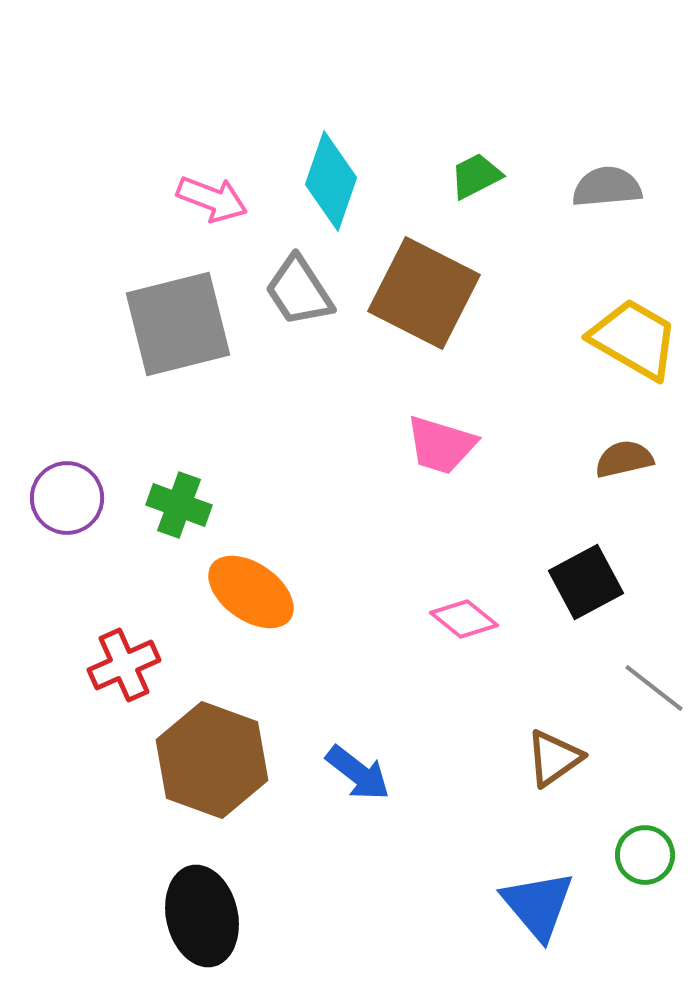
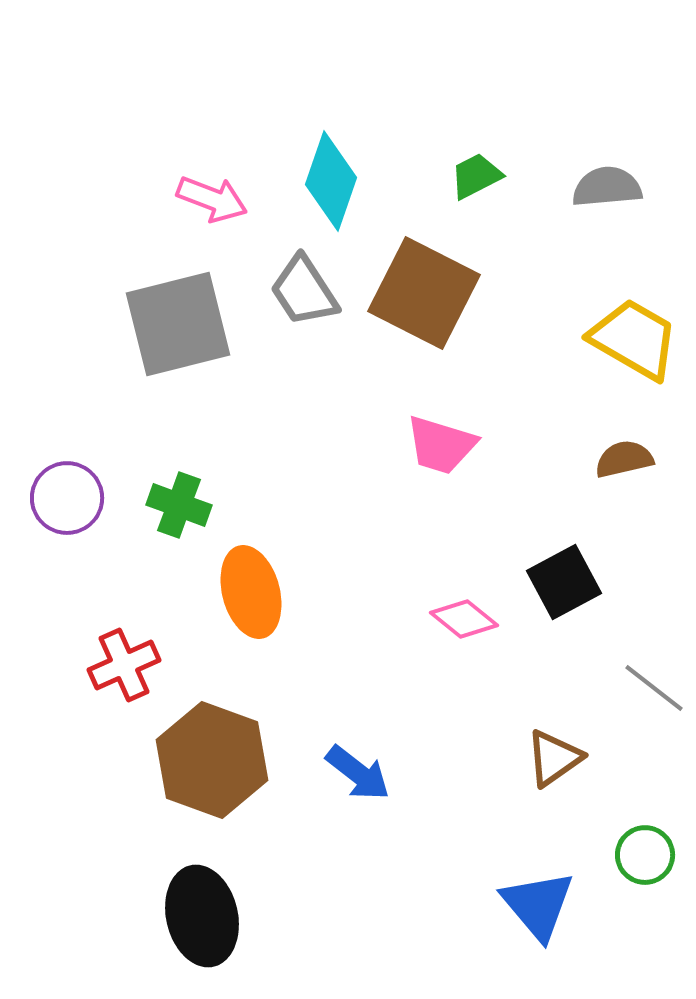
gray trapezoid: moved 5 px right
black square: moved 22 px left
orange ellipse: rotated 40 degrees clockwise
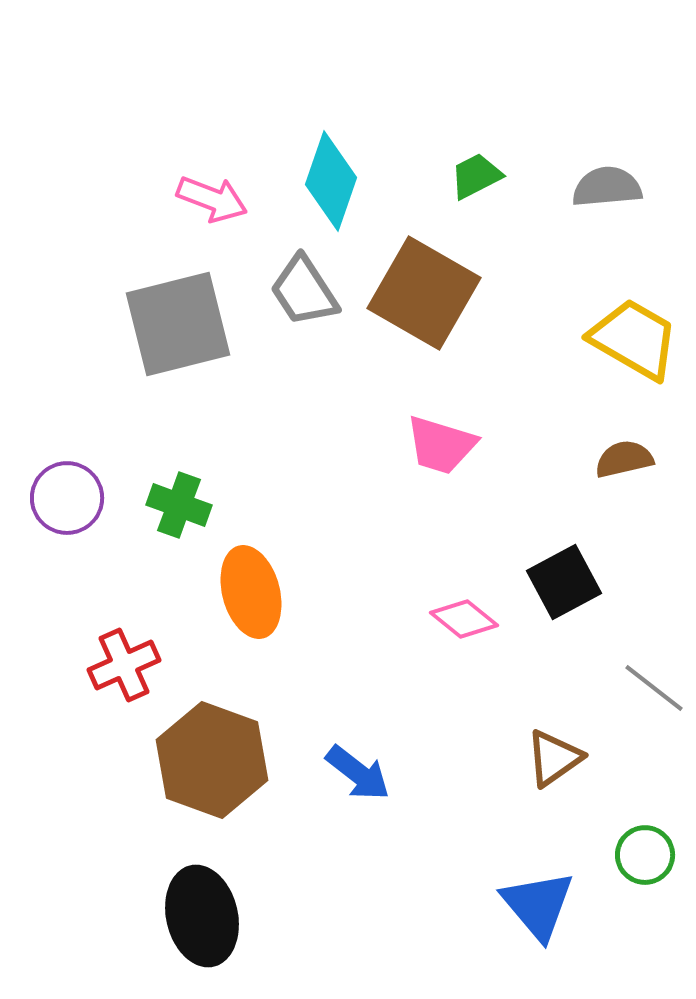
brown square: rotated 3 degrees clockwise
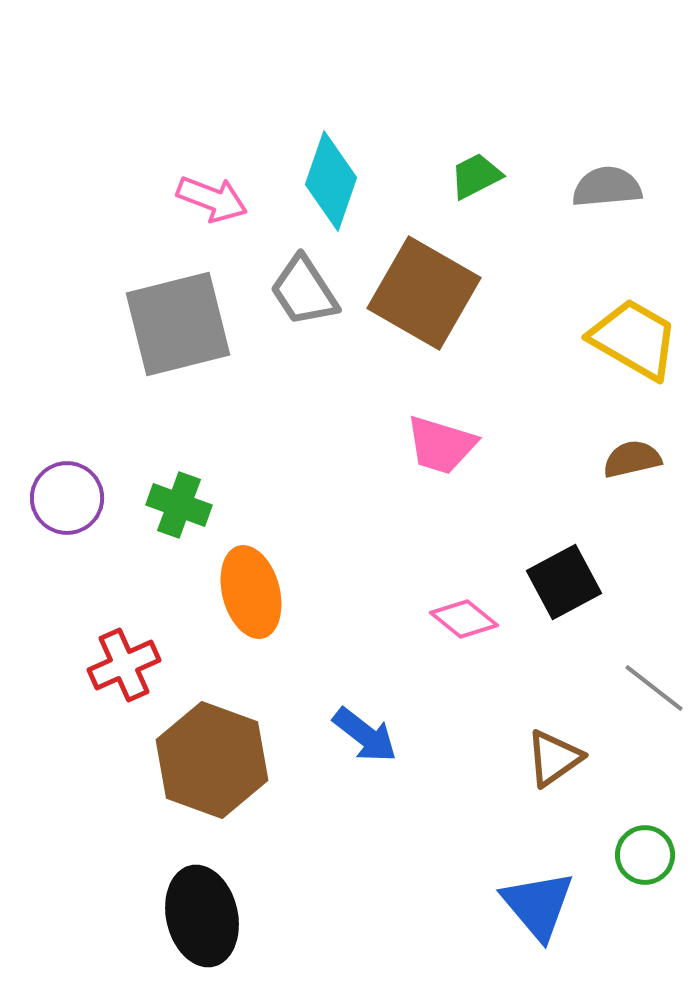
brown semicircle: moved 8 px right
blue arrow: moved 7 px right, 38 px up
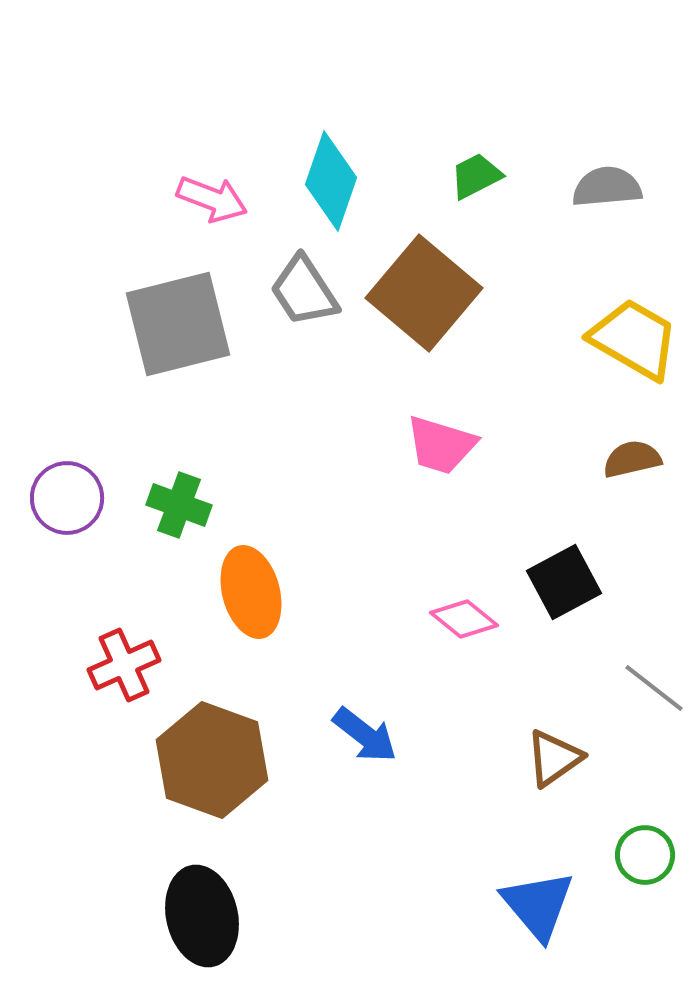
brown square: rotated 10 degrees clockwise
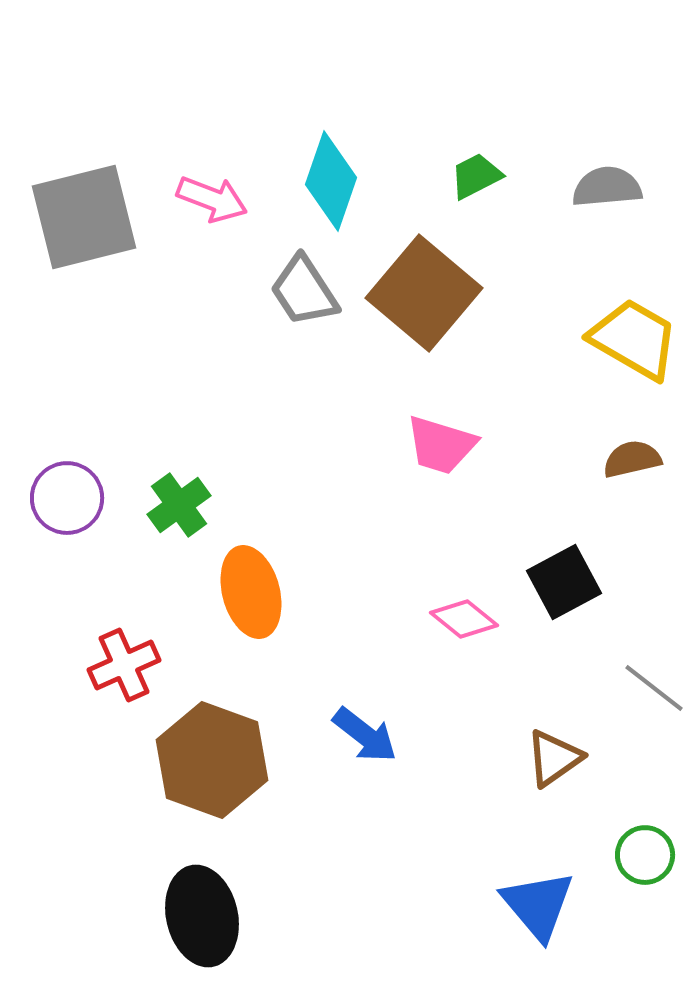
gray square: moved 94 px left, 107 px up
green cross: rotated 34 degrees clockwise
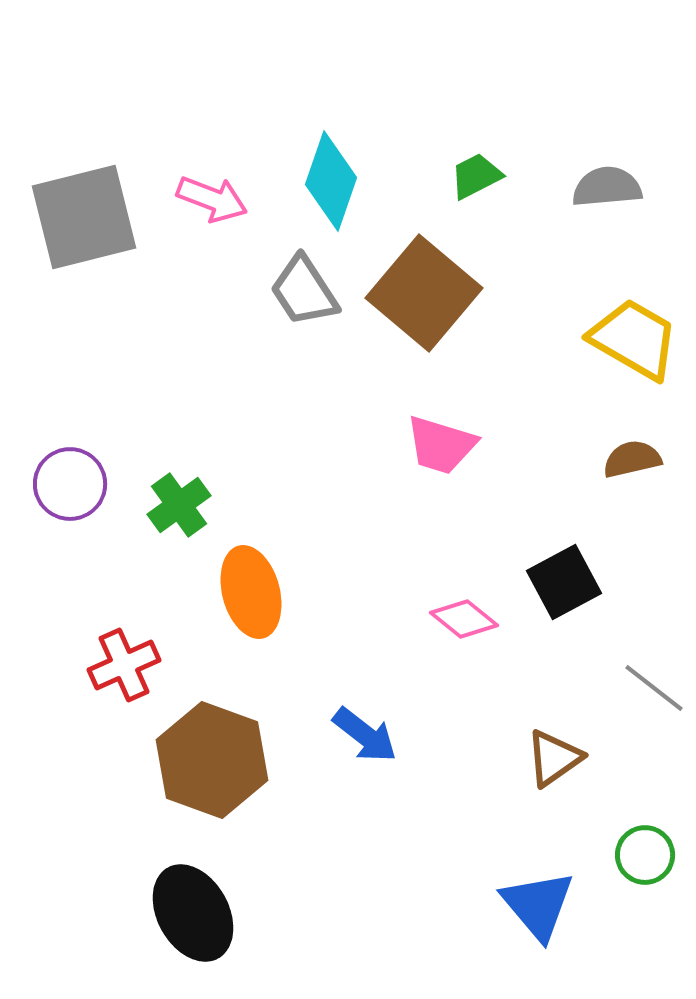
purple circle: moved 3 px right, 14 px up
black ellipse: moved 9 px left, 3 px up; rotated 16 degrees counterclockwise
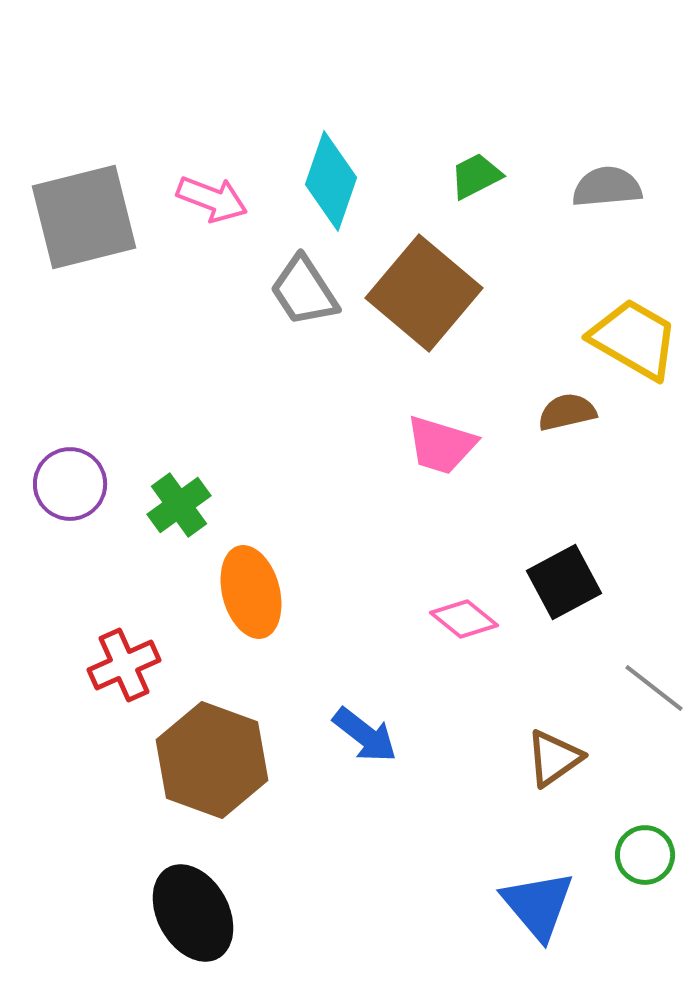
brown semicircle: moved 65 px left, 47 px up
